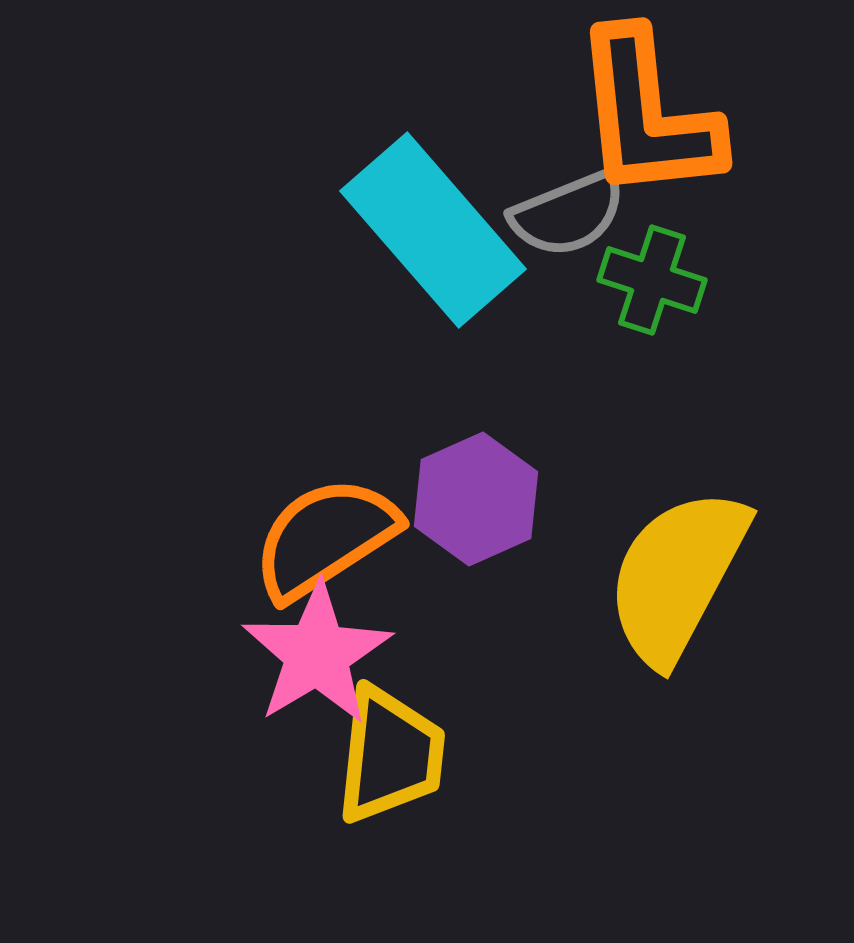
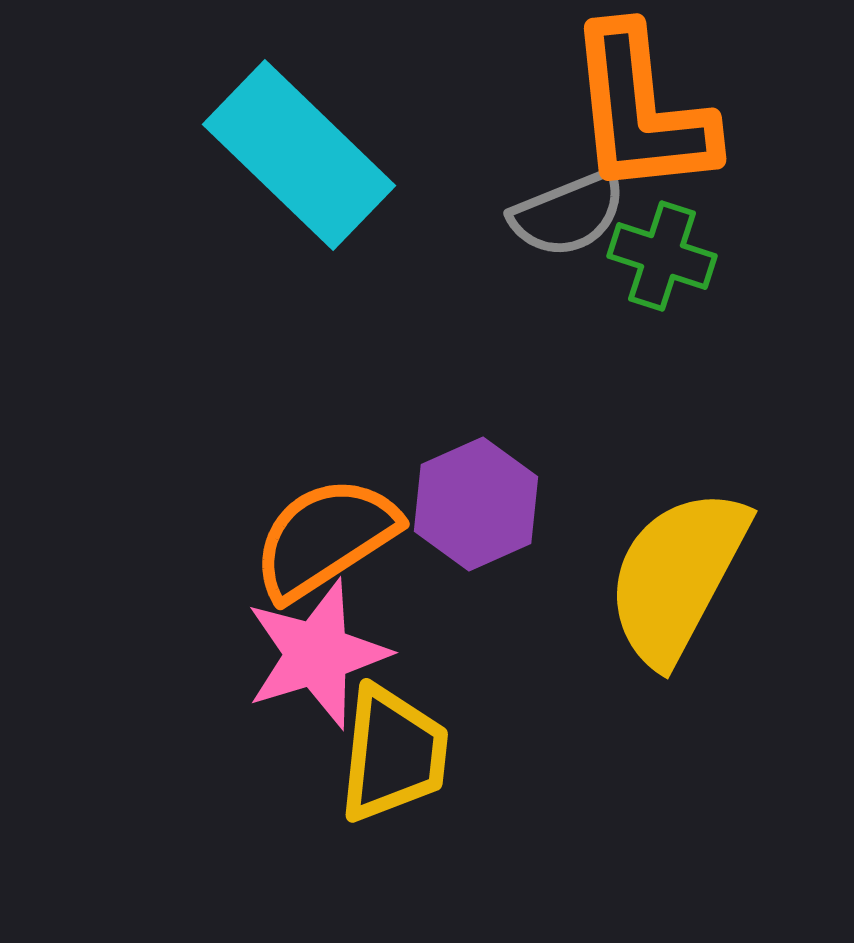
orange L-shape: moved 6 px left, 4 px up
cyan rectangle: moved 134 px left, 75 px up; rotated 5 degrees counterclockwise
green cross: moved 10 px right, 24 px up
purple hexagon: moved 5 px down
pink star: rotated 14 degrees clockwise
yellow trapezoid: moved 3 px right, 1 px up
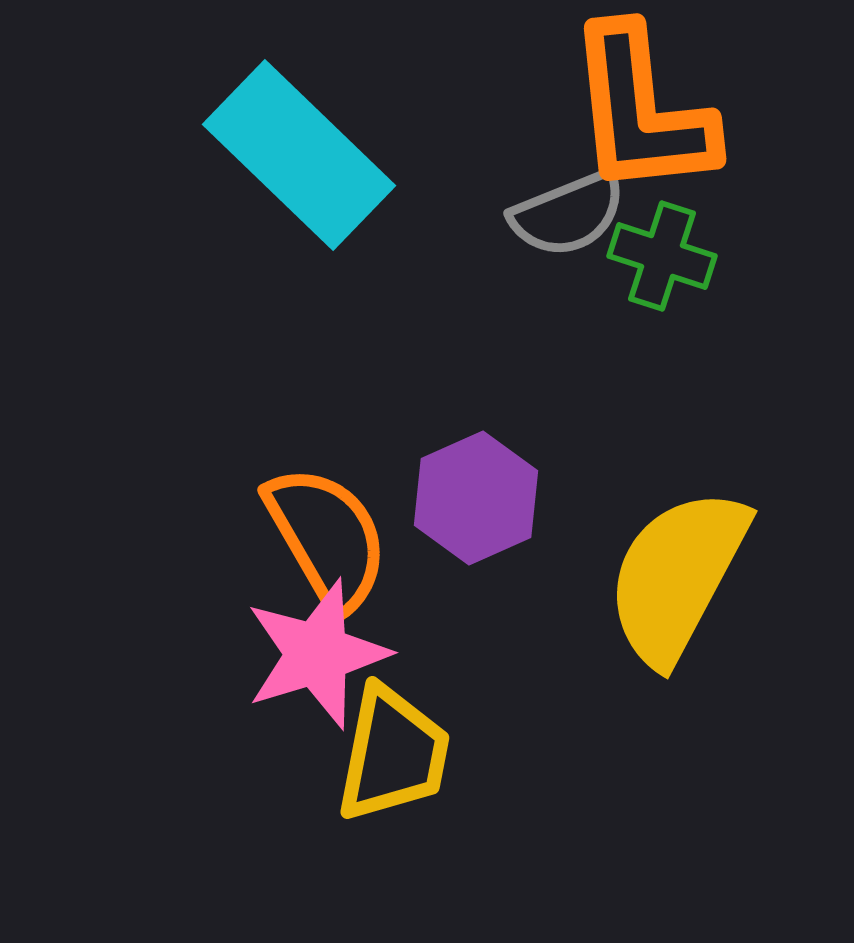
purple hexagon: moved 6 px up
orange semicircle: moved 2 px right; rotated 93 degrees clockwise
yellow trapezoid: rotated 5 degrees clockwise
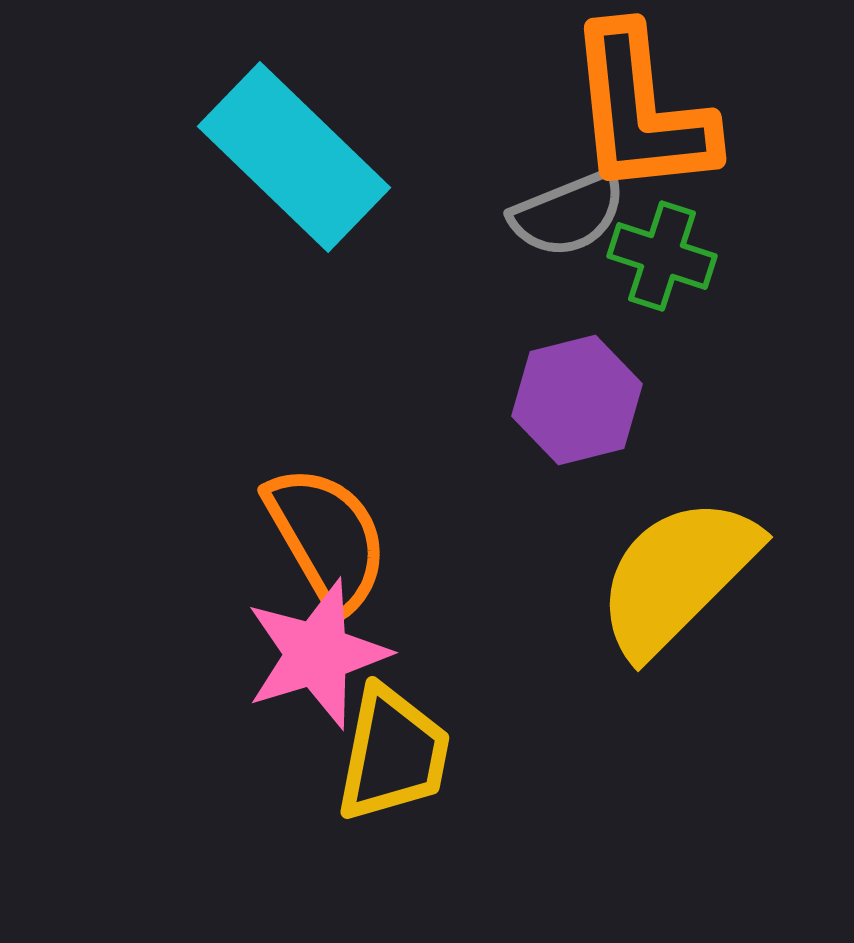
cyan rectangle: moved 5 px left, 2 px down
purple hexagon: moved 101 px right, 98 px up; rotated 10 degrees clockwise
yellow semicircle: rotated 17 degrees clockwise
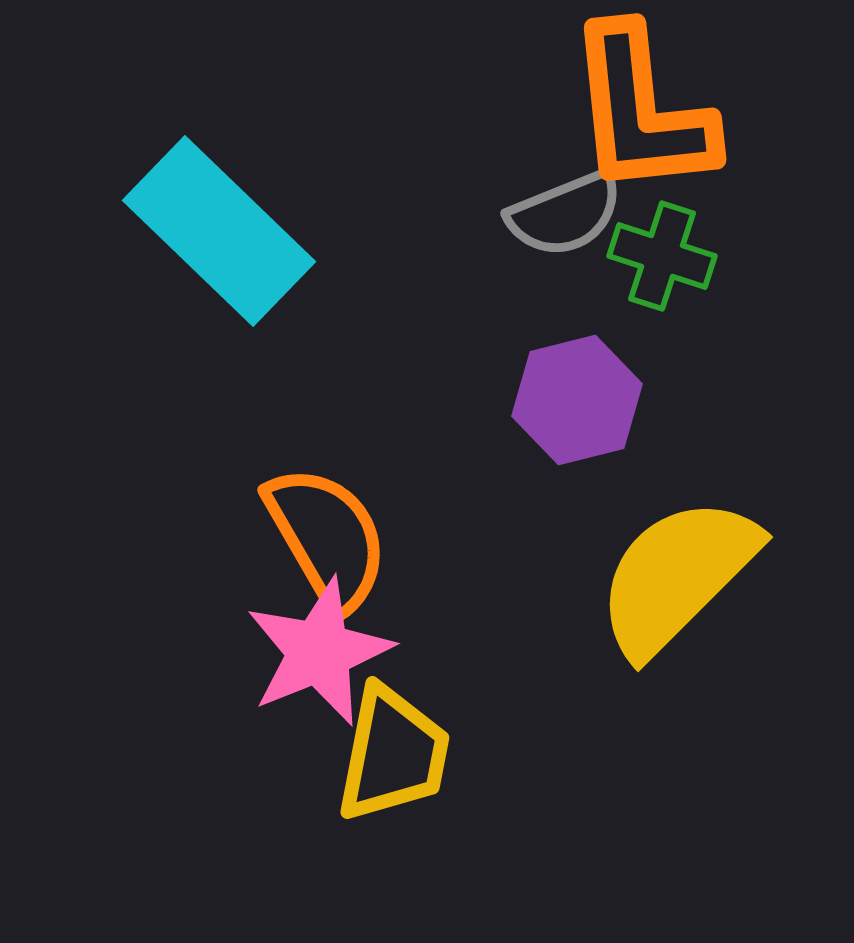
cyan rectangle: moved 75 px left, 74 px down
gray semicircle: moved 3 px left
pink star: moved 2 px right, 2 px up; rotated 5 degrees counterclockwise
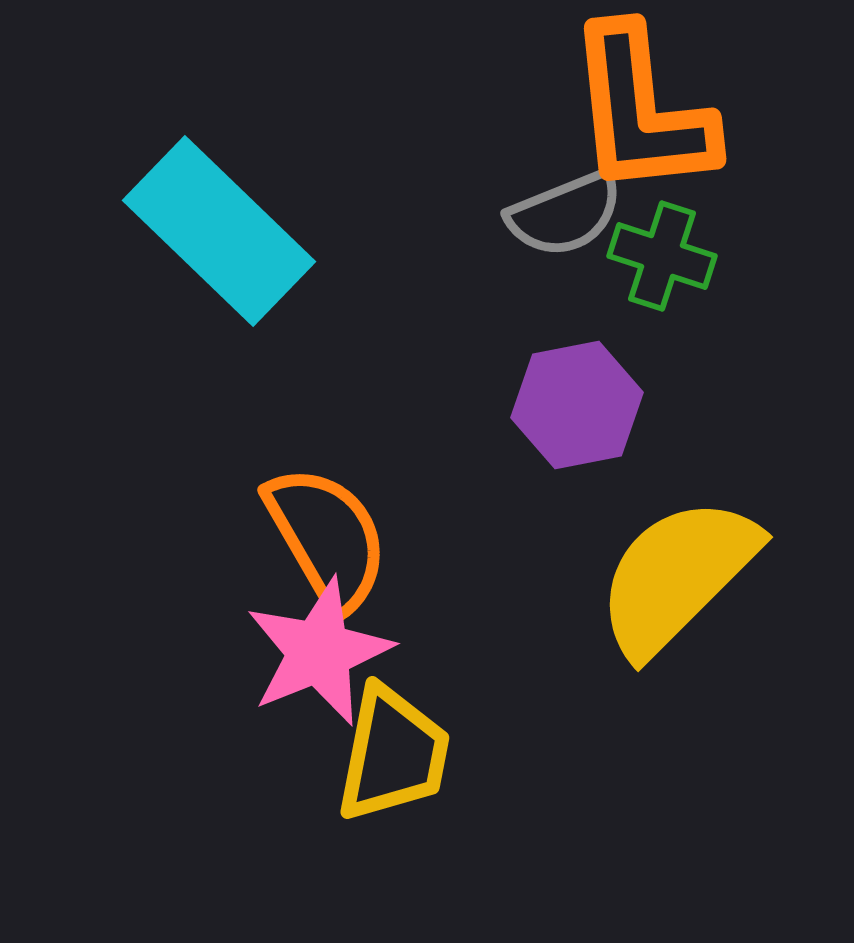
purple hexagon: moved 5 px down; rotated 3 degrees clockwise
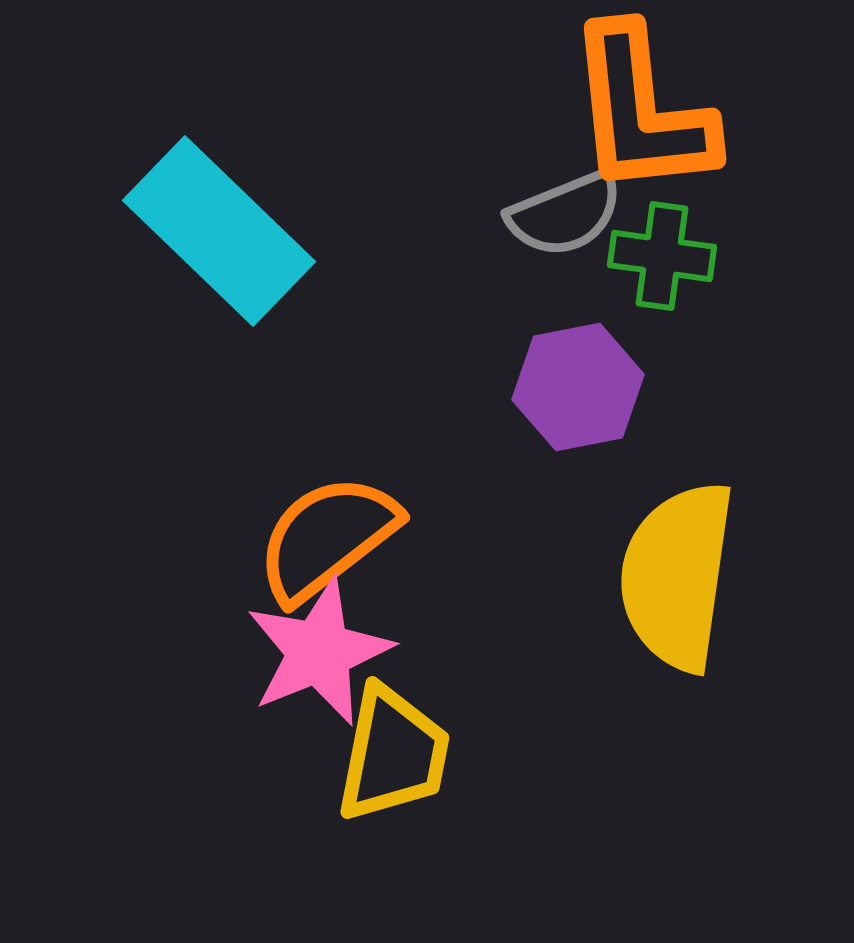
green cross: rotated 10 degrees counterclockwise
purple hexagon: moved 1 px right, 18 px up
orange semicircle: rotated 98 degrees counterclockwise
yellow semicircle: rotated 37 degrees counterclockwise
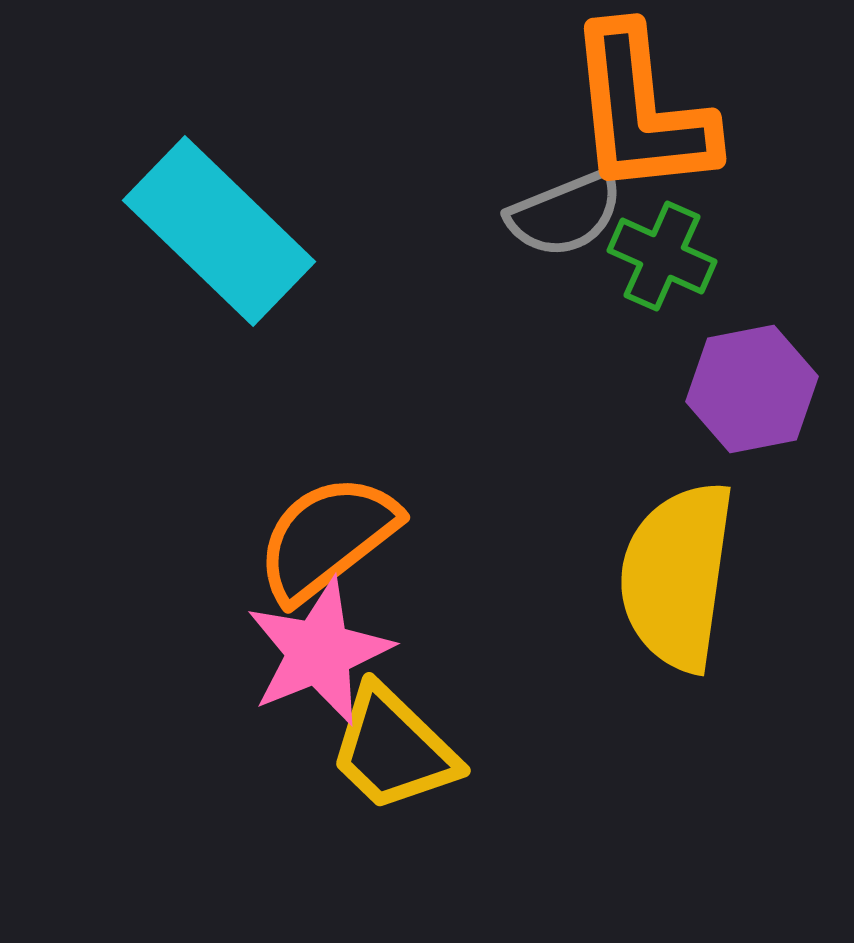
green cross: rotated 16 degrees clockwise
purple hexagon: moved 174 px right, 2 px down
yellow trapezoid: moved 5 px up; rotated 123 degrees clockwise
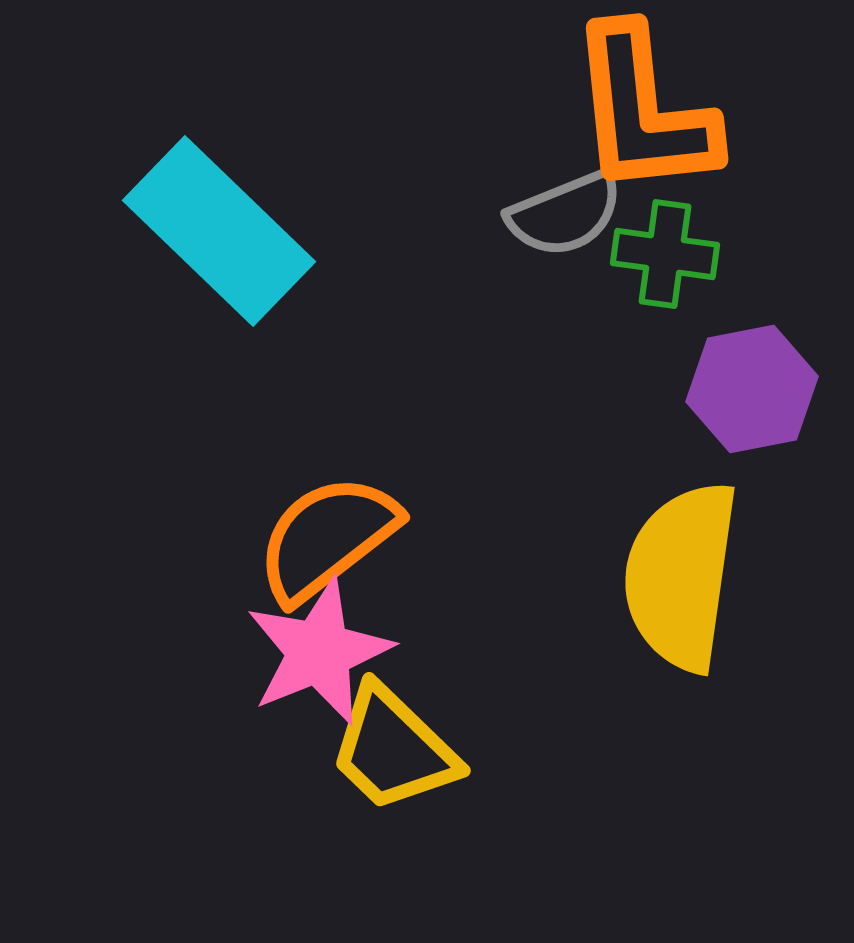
orange L-shape: moved 2 px right
green cross: moved 3 px right, 2 px up; rotated 16 degrees counterclockwise
yellow semicircle: moved 4 px right
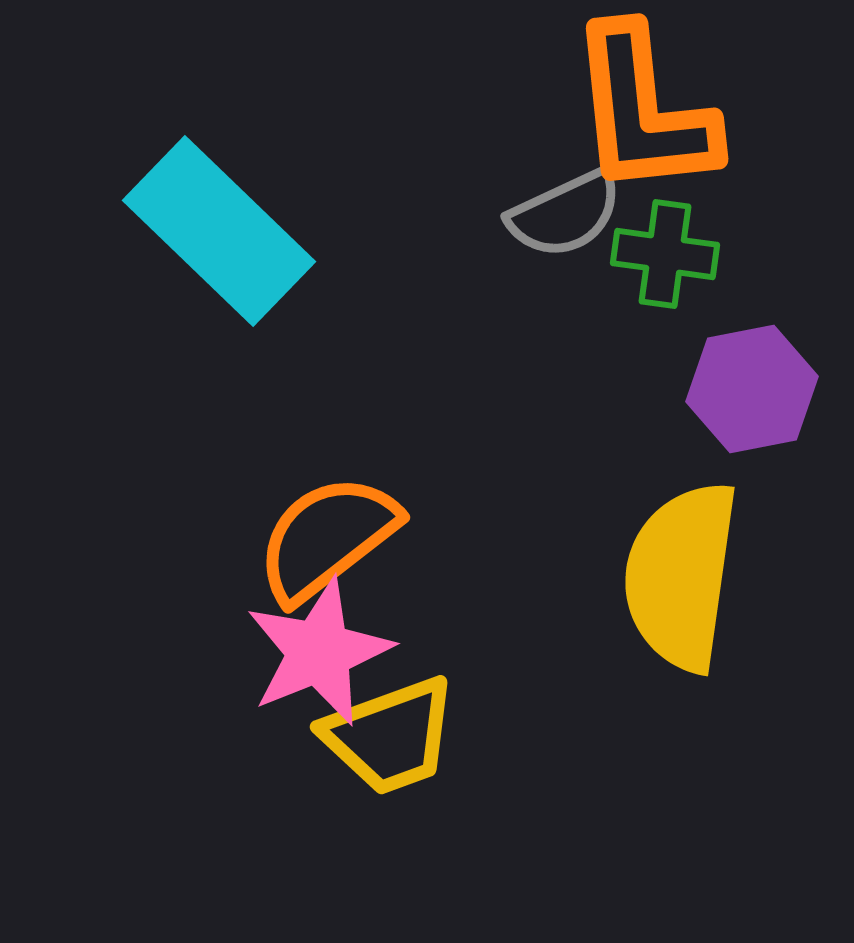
gray semicircle: rotated 3 degrees counterclockwise
yellow trapezoid: moved 3 px left, 13 px up; rotated 64 degrees counterclockwise
